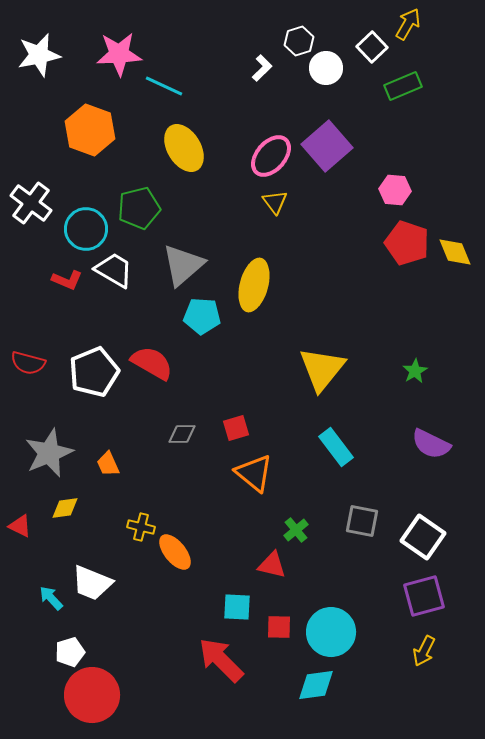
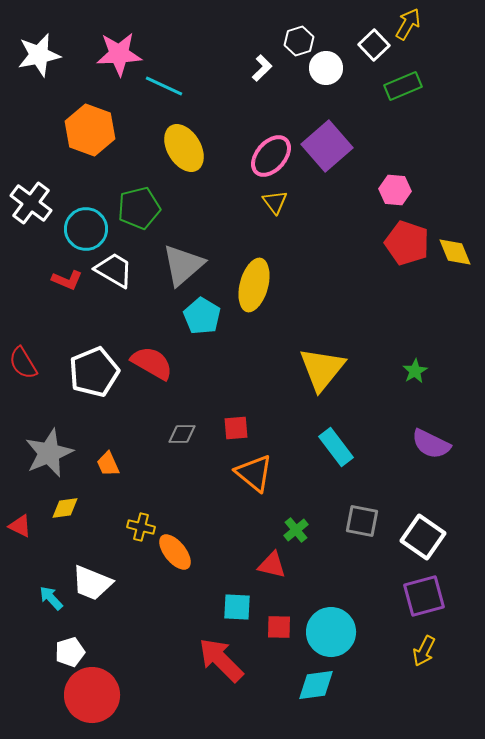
white square at (372, 47): moved 2 px right, 2 px up
cyan pentagon at (202, 316): rotated 27 degrees clockwise
red semicircle at (28, 363): moved 5 px left; rotated 44 degrees clockwise
red square at (236, 428): rotated 12 degrees clockwise
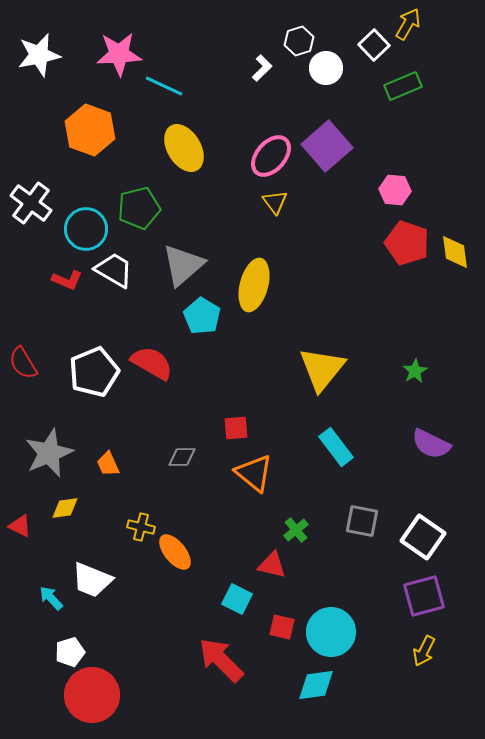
yellow diamond at (455, 252): rotated 15 degrees clockwise
gray diamond at (182, 434): moved 23 px down
white trapezoid at (92, 583): moved 3 px up
cyan square at (237, 607): moved 8 px up; rotated 24 degrees clockwise
red square at (279, 627): moved 3 px right; rotated 12 degrees clockwise
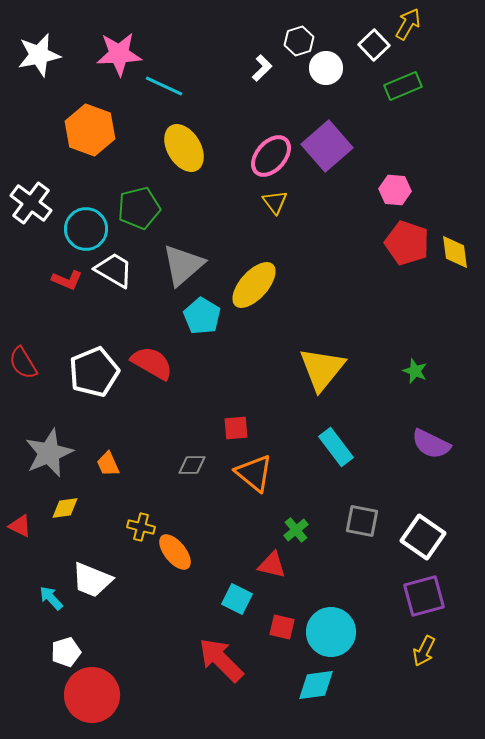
yellow ellipse at (254, 285): rotated 27 degrees clockwise
green star at (415, 371): rotated 20 degrees counterclockwise
gray diamond at (182, 457): moved 10 px right, 8 px down
white pentagon at (70, 652): moved 4 px left
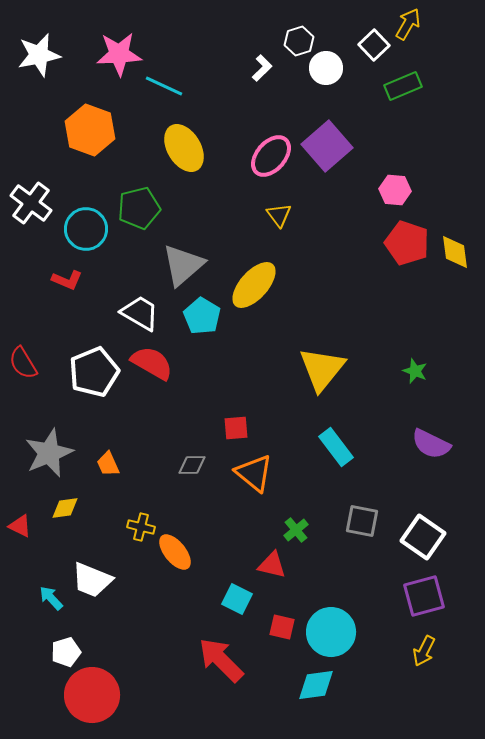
yellow triangle at (275, 202): moved 4 px right, 13 px down
white trapezoid at (114, 270): moved 26 px right, 43 px down
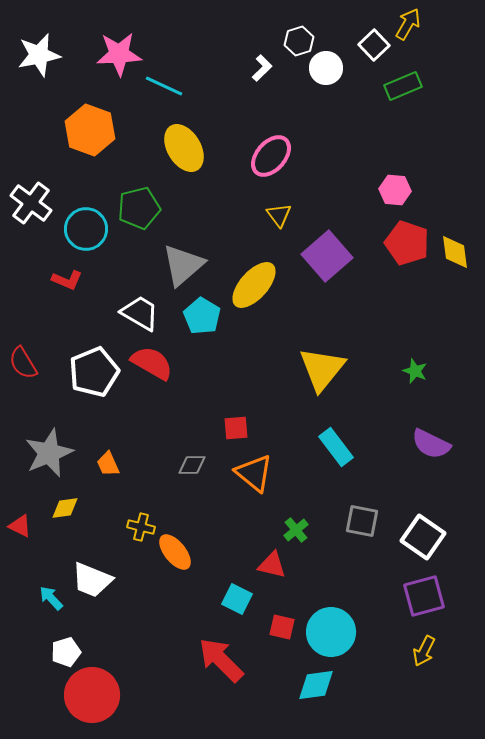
purple square at (327, 146): moved 110 px down
